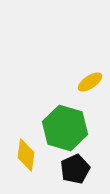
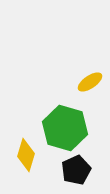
yellow diamond: rotated 8 degrees clockwise
black pentagon: moved 1 px right, 1 px down
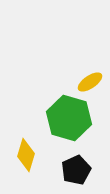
green hexagon: moved 4 px right, 10 px up
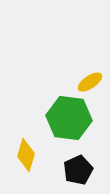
green hexagon: rotated 9 degrees counterclockwise
black pentagon: moved 2 px right
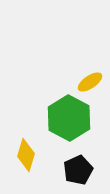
green hexagon: rotated 21 degrees clockwise
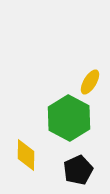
yellow ellipse: rotated 25 degrees counterclockwise
yellow diamond: rotated 16 degrees counterclockwise
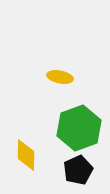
yellow ellipse: moved 30 px left, 5 px up; rotated 70 degrees clockwise
green hexagon: moved 10 px right, 10 px down; rotated 12 degrees clockwise
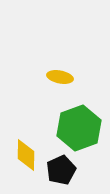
black pentagon: moved 17 px left
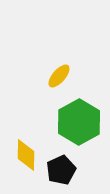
yellow ellipse: moved 1 px left, 1 px up; rotated 60 degrees counterclockwise
green hexagon: moved 6 px up; rotated 9 degrees counterclockwise
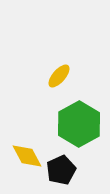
green hexagon: moved 2 px down
yellow diamond: moved 1 px right, 1 px down; rotated 28 degrees counterclockwise
